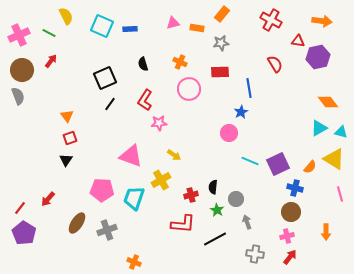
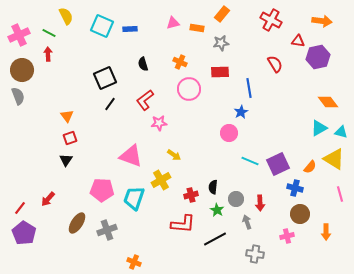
red arrow at (51, 61): moved 3 px left, 7 px up; rotated 40 degrees counterclockwise
red L-shape at (145, 100): rotated 20 degrees clockwise
brown circle at (291, 212): moved 9 px right, 2 px down
red arrow at (290, 257): moved 30 px left, 54 px up; rotated 140 degrees clockwise
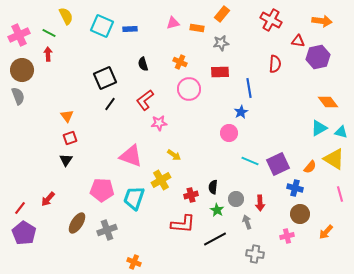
red semicircle at (275, 64): rotated 36 degrees clockwise
orange arrow at (326, 232): rotated 42 degrees clockwise
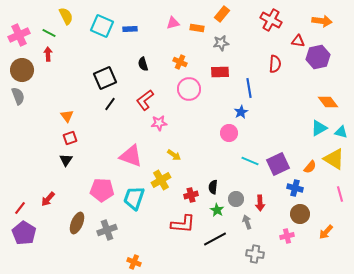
brown ellipse at (77, 223): rotated 10 degrees counterclockwise
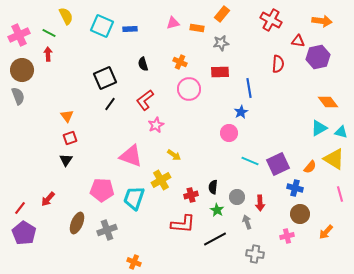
red semicircle at (275, 64): moved 3 px right
pink star at (159, 123): moved 3 px left, 2 px down; rotated 21 degrees counterclockwise
gray circle at (236, 199): moved 1 px right, 2 px up
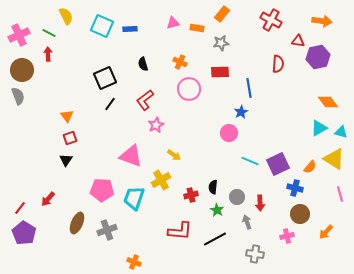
red L-shape at (183, 224): moved 3 px left, 7 px down
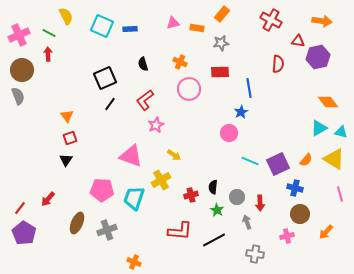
orange semicircle at (310, 167): moved 4 px left, 7 px up
black line at (215, 239): moved 1 px left, 1 px down
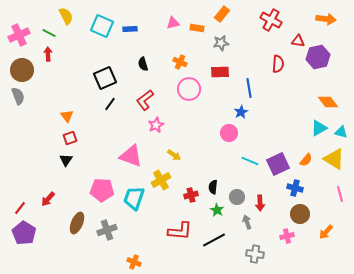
orange arrow at (322, 21): moved 4 px right, 2 px up
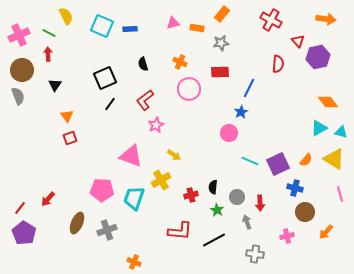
red triangle at (298, 41): rotated 40 degrees clockwise
blue line at (249, 88): rotated 36 degrees clockwise
black triangle at (66, 160): moved 11 px left, 75 px up
brown circle at (300, 214): moved 5 px right, 2 px up
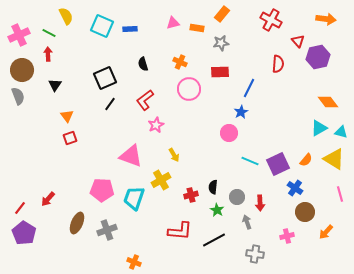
yellow arrow at (174, 155): rotated 24 degrees clockwise
blue cross at (295, 188): rotated 21 degrees clockwise
